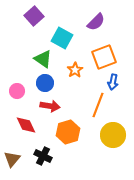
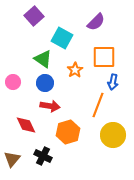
orange square: rotated 20 degrees clockwise
pink circle: moved 4 px left, 9 px up
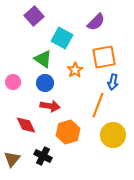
orange square: rotated 10 degrees counterclockwise
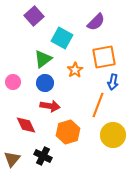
green triangle: rotated 48 degrees clockwise
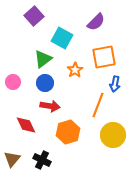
blue arrow: moved 2 px right, 2 px down
black cross: moved 1 px left, 4 px down
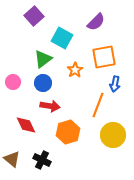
blue circle: moved 2 px left
brown triangle: rotated 30 degrees counterclockwise
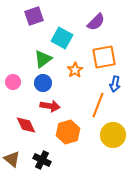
purple square: rotated 24 degrees clockwise
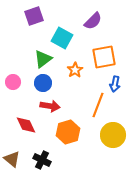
purple semicircle: moved 3 px left, 1 px up
